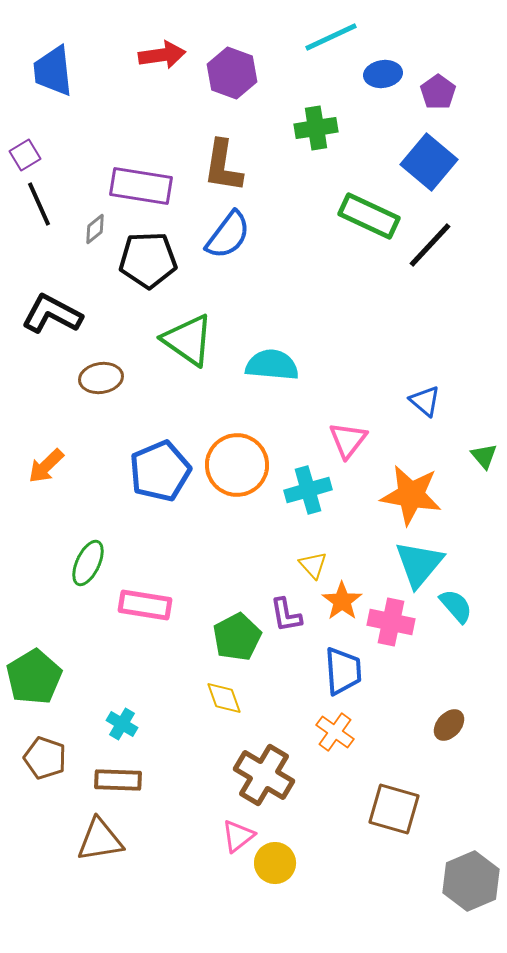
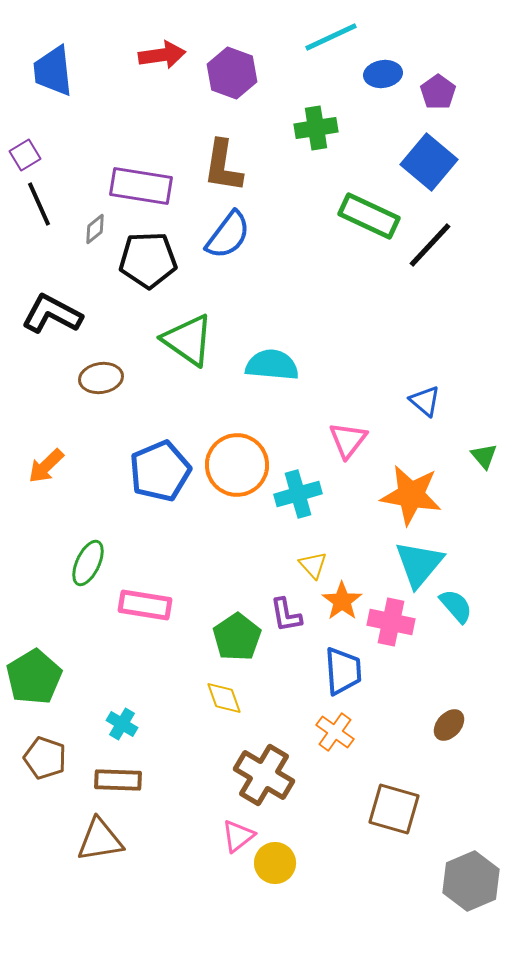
cyan cross at (308, 490): moved 10 px left, 4 px down
green pentagon at (237, 637): rotated 6 degrees counterclockwise
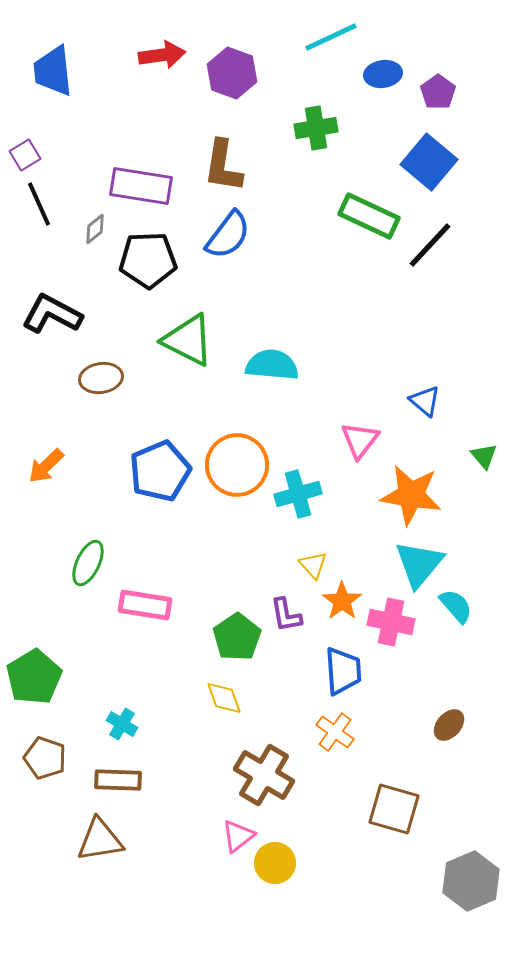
green triangle at (188, 340): rotated 8 degrees counterclockwise
pink triangle at (348, 440): moved 12 px right
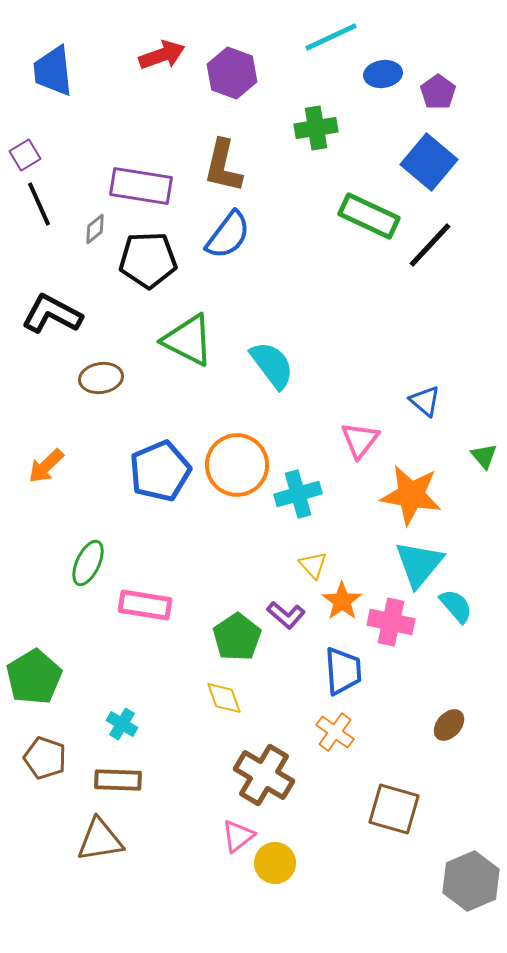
red arrow at (162, 55): rotated 12 degrees counterclockwise
brown L-shape at (223, 166): rotated 4 degrees clockwise
cyan semicircle at (272, 365): rotated 48 degrees clockwise
purple L-shape at (286, 615): rotated 39 degrees counterclockwise
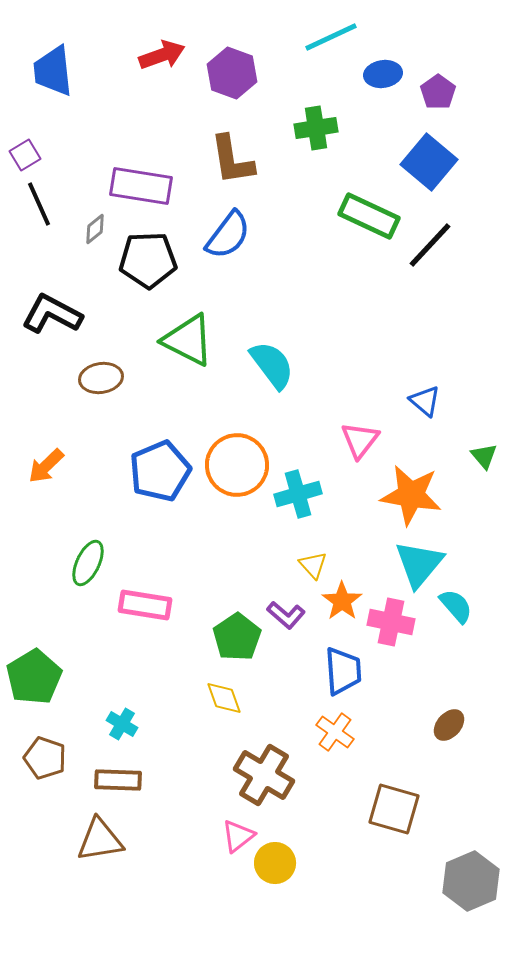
brown L-shape at (223, 166): moved 9 px right, 6 px up; rotated 22 degrees counterclockwise
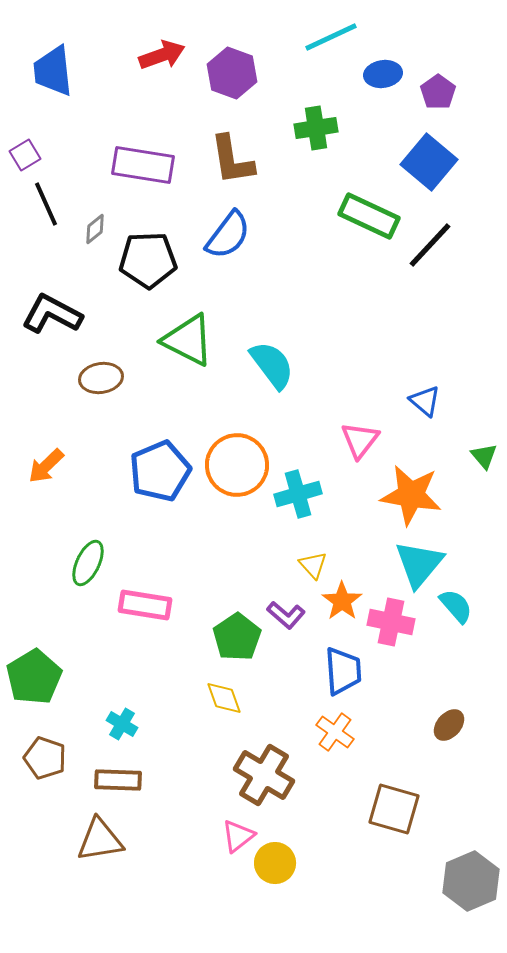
purple rectangle at (141, 186): moved 2 px right, 21 px up
black line at (39, 204): moved 7 px right
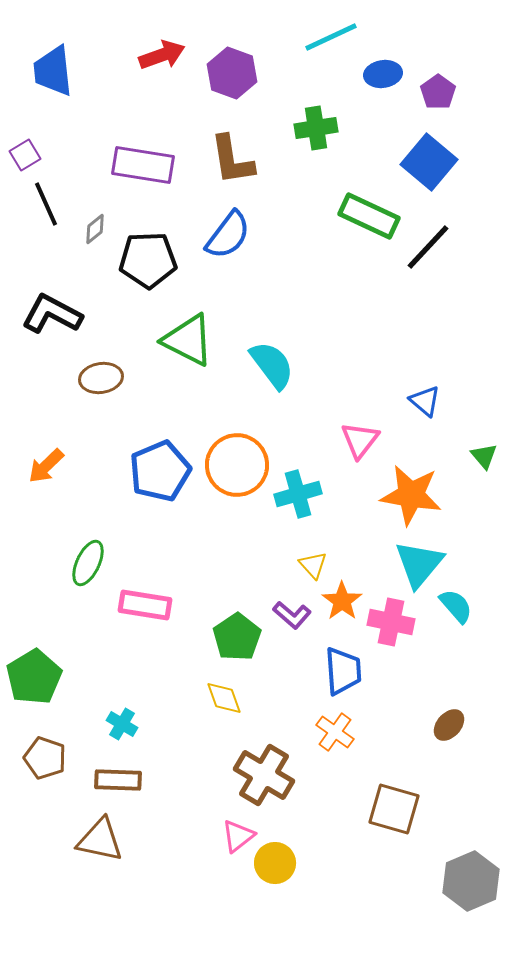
black line at (430, 245): moved 2 px left, 2 px down
purple L-shape at (286, 615): moved 6 px right
brown triangle at (100, 840): rotated 21 degrees clockwise
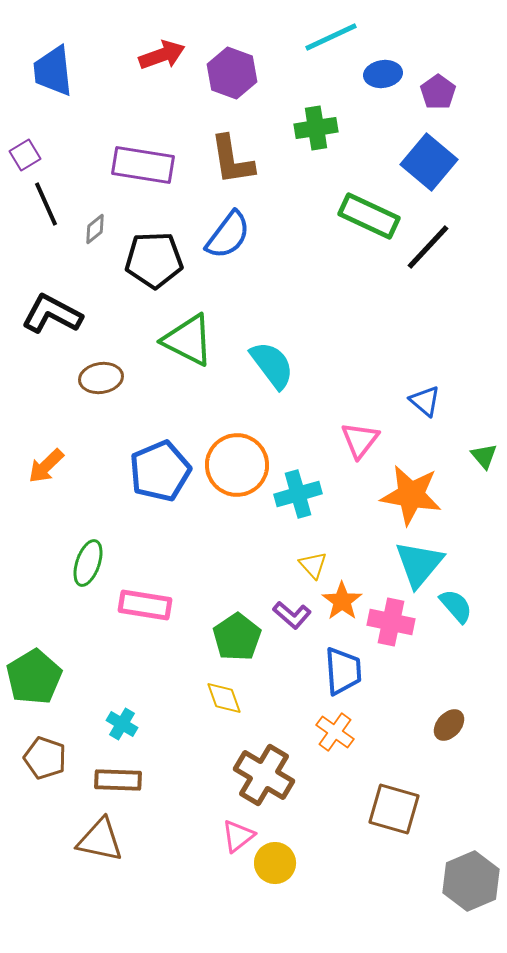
black pentagon at (148, 260): moved 6 px right
green ellipse at (88, 563): rotated 6 degrees counterclockwise
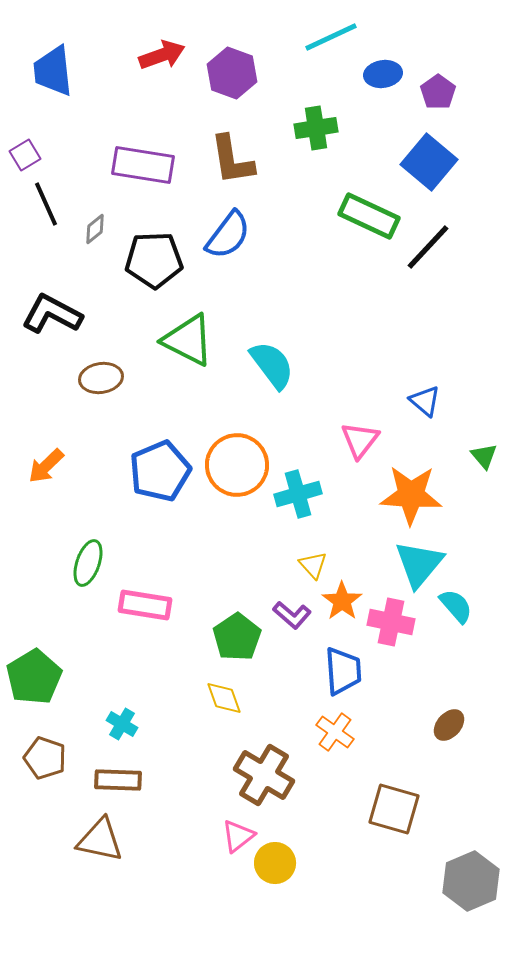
orange star at (411, 495): rotated 6 degrees counterclockwise
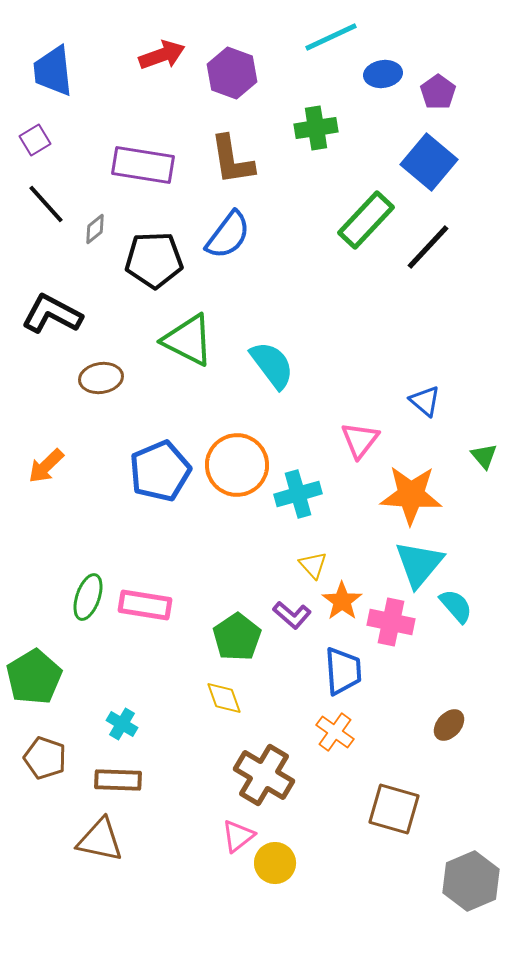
purple square at (25, 155): moved 10 px right, 15 px up
black line at (46, 204): rotated 18 degrees counterclockwise
green rectangle at (369, 216): moved 3 px left, 4 px down; rotated 72 degrees counterclockwise
green ellipse at (88, 563): moved 34 px down
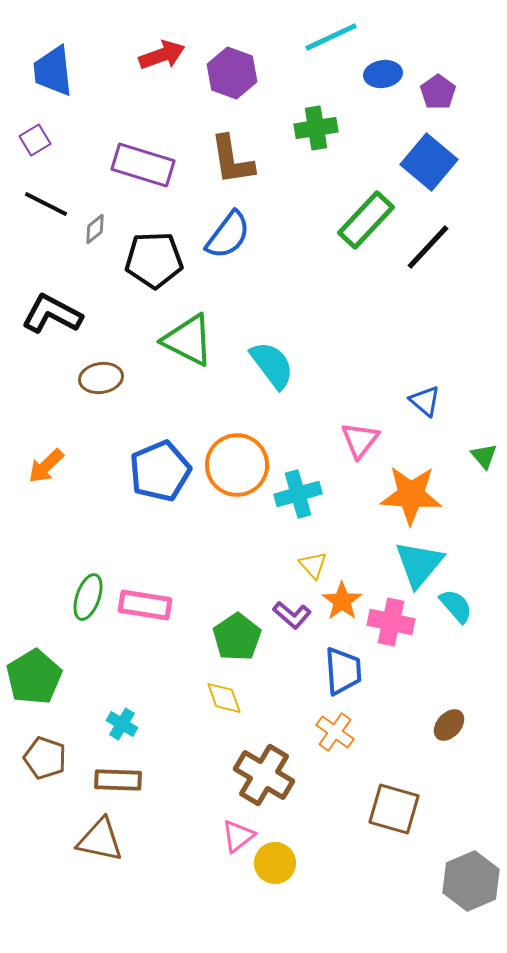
purple rectangle at (143, 165): rotated 8 degrees clockwise
black line at (46, 204): rotated 21 degrees counterclockwise
